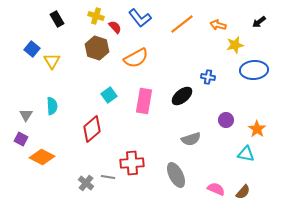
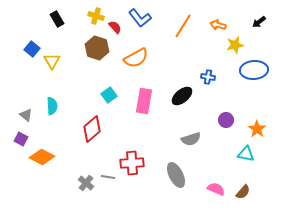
orange line: moved 1 px right, 2 px down; rotated 20 degrees counterclockwise
gray triangle: rotated 24 degrees counterclockwise
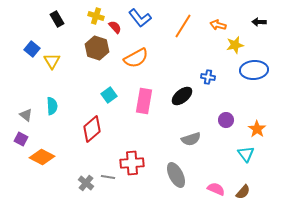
black arrow: rotated 40 degrees clockwise
cyan triangle: rotated 42 degrees clockwise
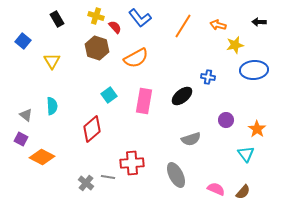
blue square: moved 9 px left, 8 px up
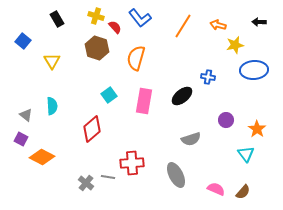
orange semicircle: rotated 135 degrees clockwise
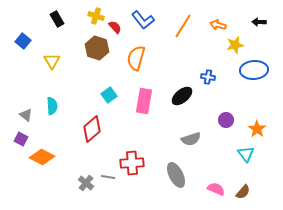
blue L-shape: moved 3 px right, 2 px down
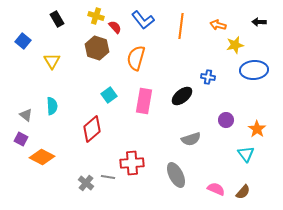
orange line: moved 2 px left; rotated 25 degrees counterclockwise
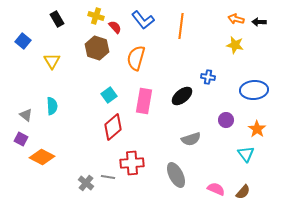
orange arrow: moved 18 px right, 6 px up
yellow star: rotated 24 degrees clockwise
blue ellipse: moved 20 px down
red diamond: moved 21 px right, 2 px up
